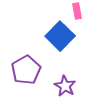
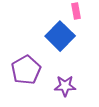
pink rectangle: moved 1 px left
purple star: rotated 30 degrees counterclockwise
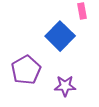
pink rectangle: moved 6 px right
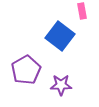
blue square: rotated 8 degrees counterclockwise
purple star: moved 4 px left, 1 px up
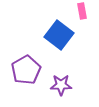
blue square: moved 1 px left, 1 px up
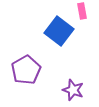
blue square: moved 4 px up
purple star: moved 12 px right, 5 px down; rotated 20 degrees clockwise
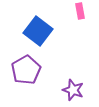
pink rectangle: moved 2 px left
blue square: moved 21 px left
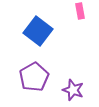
purple pentagon: moved 8 px right, 7 px down
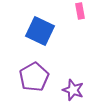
blue square: moved 2 px right; rotated 12 degrees counterclockwise
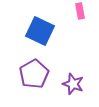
purple pentagon: moved 3 px up
purple star: moved 6 px up
